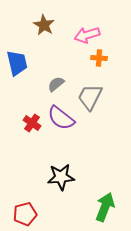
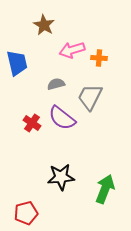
pink arrow: moved 15 px left, 15 px down
gray semicircle: rotated 24 degrees clockwise
purple semicircle: moved 1 px right
green arrow: moved 18 px up
red pentagon: moved 1 px right, 1 px up
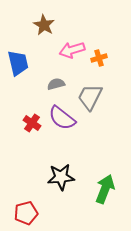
orange cross: rotated 21 degrees counterclockwise
blue trapezoid: moved 1 px right
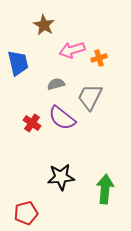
green arrow: rotated 16 degrees counterclockwise
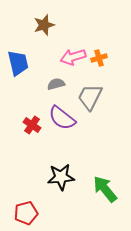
brown star: rotated 25 degrees clockwise
pink arrow: moved 1 px right, 7 px down
red cross: moved 2 px down
green arrow: rotated 44 degrees counterclockwise
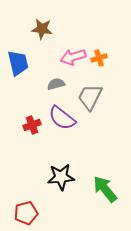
brown star: moved 2 px left, 4 px down; rotated 25 degrees clockwise
red cross: rotated 36 degrees clockwise
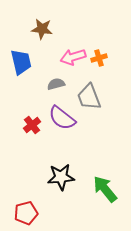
blue trapezoid: moved 3 px right, 1 px up
gray trapezoid: moved 1 px left; rotated 48 degrees counterclockwise
red cross: rotated 18 degrees counterclockwise
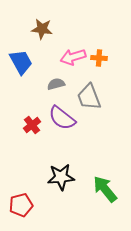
orange cross: rotated 21 degrees clockwise
blue trapezoid: rotated 16 degrees counterclockwise
red pentagon: moved 5 px left, 8 px up
